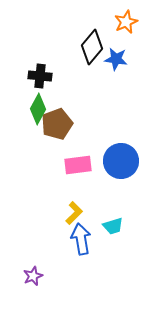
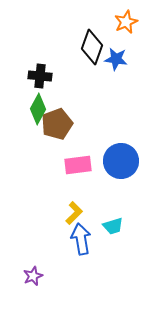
black diamond: rotated 20 degrees counterclockwise
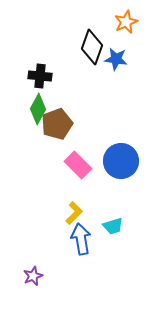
pink rectangle: rotated 52 degrees clockwise
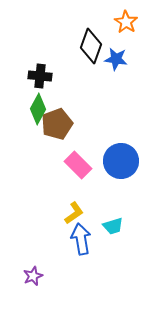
orange star: rotated 15 degrees counterclockwise
black diamond: moved 1 px left, 1 px up
yellow L-shape: rotated 10 degrees clockwise
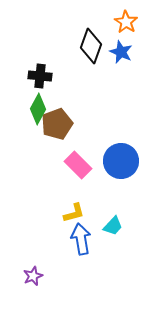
blue star: moved 5 px right, 7 px up; rotated 15 degrees clockwise
yellow L-shape: rotated 20 degrees clockwise
cyan trapezoid: rotated 30 degrees counterclockwise
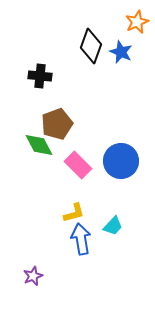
orange star: moved 11 px right; rotated 15 degrees clockwise
green diamond: moved 1 px right, 36 px down; rotated 56 degrees counterclockwise
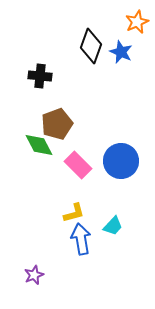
purple star: moved 1 px right, 1 px up
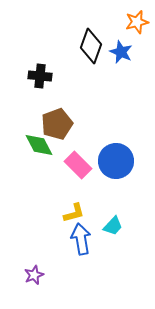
orange star: rotated 10 degrees clockwise
blue circle: moved 5 px left
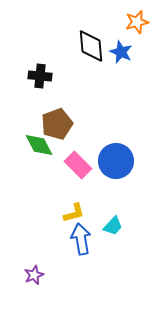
black diamond: rotated 24 degrees counterclockwise
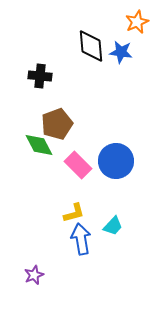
orange star: rotated 10 degrees counterclockwise
blue star: rotated 15 degrees counterclockwise
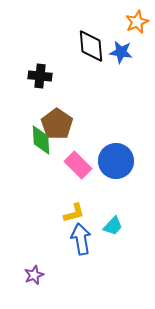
brown pentagon: rotated 16 degrees counterclockwise
green diamond: moved 2 px right, 5 px up; rotated 24 degrees clockwise
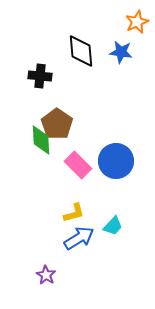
black diamond: moved 10 px left, 5 px down
blue arrow: moved 2 px left, 1 px up; rotated 68 degrees clockwise
purple star: moved 12 px right; rotated 18 degrees counterclockwise
